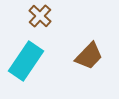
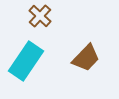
brown trapezoid: moved 3 px left, 2 px down
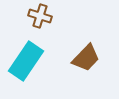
brown cross: rotated 25 degrees counterclockwise
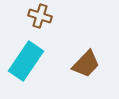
brown trapezoid: moved 6 px down
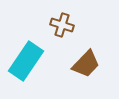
brown cross: moved 22 px right, 9 px down
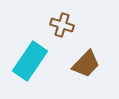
cyan rectangle: moved 4 px right
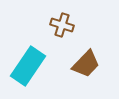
cyan rectangle: moved 2 px left, 5 px down
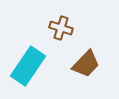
brown cross: moved 1 px left, 3 px down
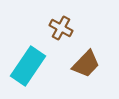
brown cross: rotated 10 degrees clockwise
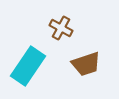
brown trapezoid: rotated 28 degrees clockwise
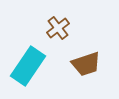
brown cross: moved 3 px left; rotated 25 degrees clockwise
